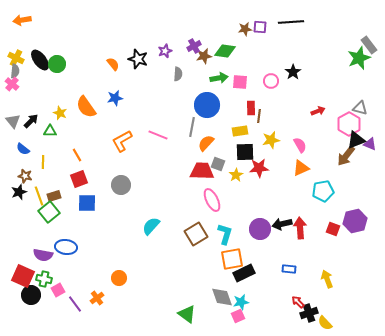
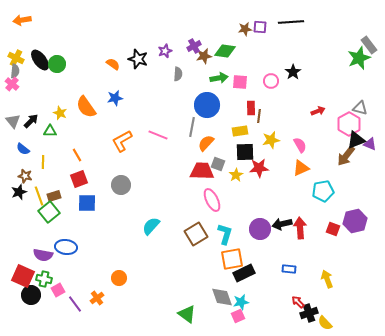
orange semicircle at (113, 64): rotated 16 degrees counterclockwise
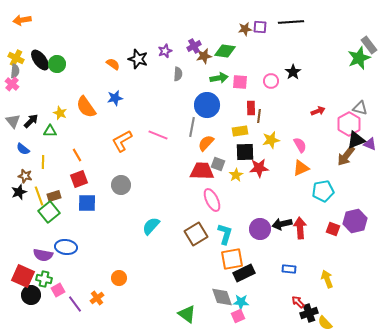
cyan star at (241, 302): rotated 14 degrees clockwise
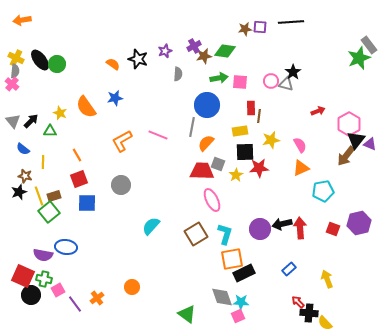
gray triangle at (360, 108): moved 74 px left, 24 px up
black triangle at (356, 140): rotated 30 degrees counterclockwise
purple hexagon at (355, 221): moved 4 px right, 2 px down
blue rectangle at (289, 269): rotated 48 degrees counterclockwise
orange circle at (119, 278): moved 13 px right, 9 px down
black cross at (309, 313): rotated 24 degrees clockwise
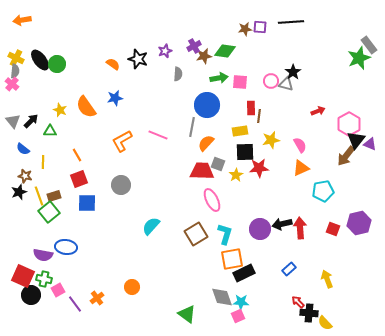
yellow star at (60, 113): moved 3 px up
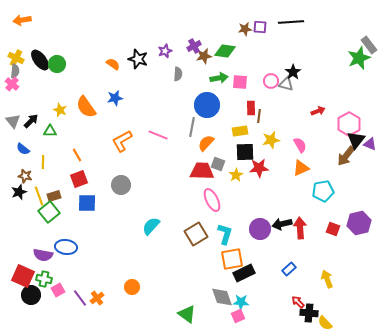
purple line at (75, 304): moved 5 px right, 6 px up
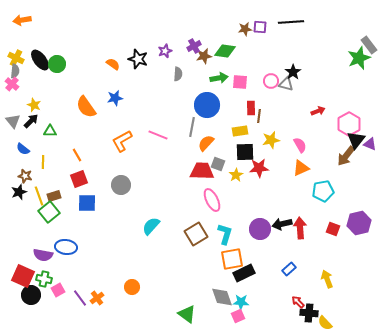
yellow star at (60, 110): moved 26 px left, 5 px up
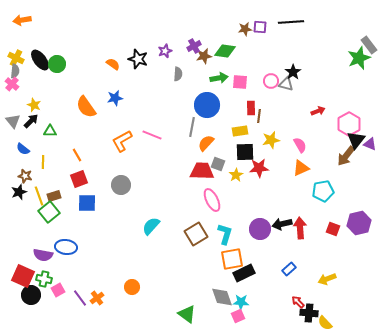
pink line at (158, 135): moved 6 px left
yellow arrow at (327, 279): rotated 90 degrees counterclockwise
